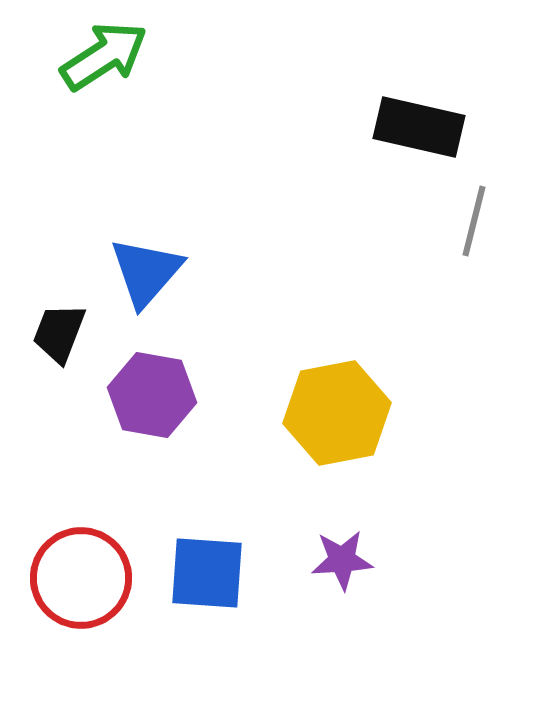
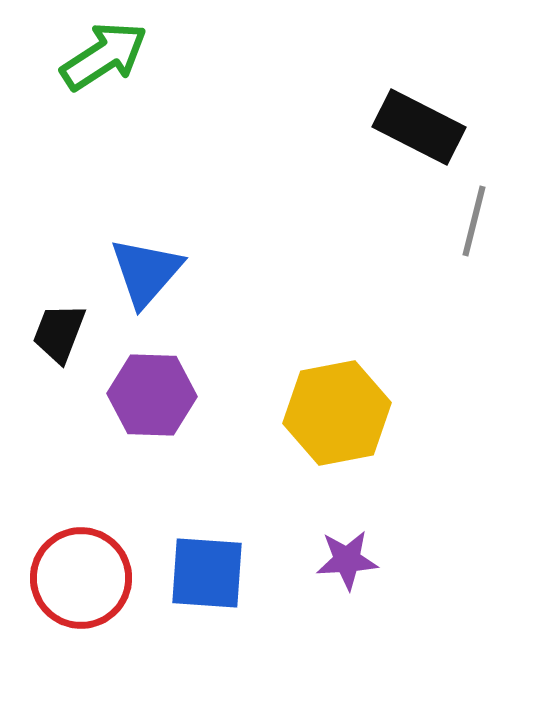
black rectangle: rotated 14 degrees clockwise
purple hexagon: rotated 8 degrees counterclockwise
purple star: moved 5 px right
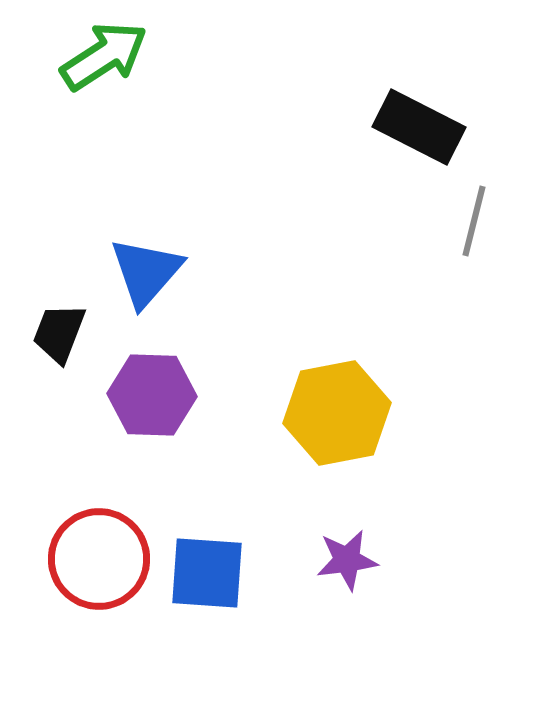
purple star: rotated 4 degrees counterclockwise
red circle: moved 18 px right, 19 px up
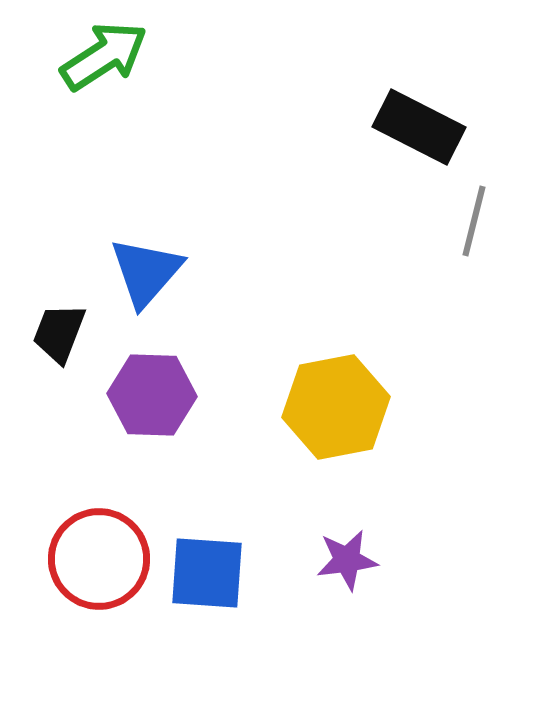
yellow hexagon: moved 1 px left, 6 px up
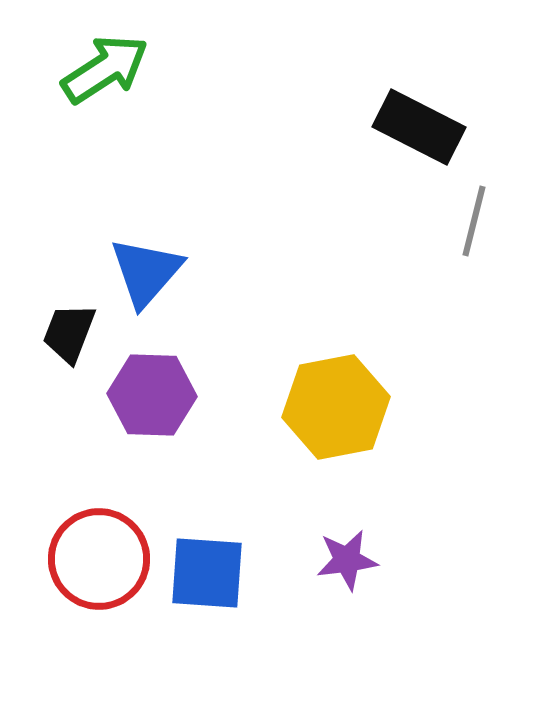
green arrow: moved 1 px right, 13 px down
black trapezoid: moved 10 px right
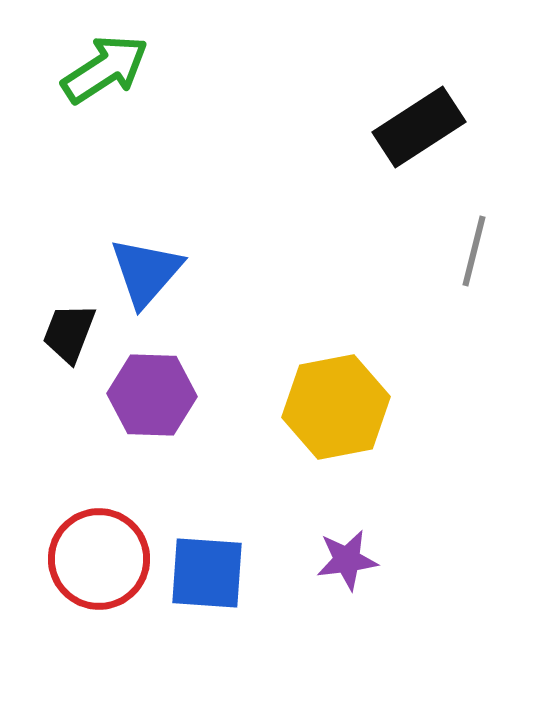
black rectangle: rotated 60 degrees counterclockwise
gray line: moved 30 px down
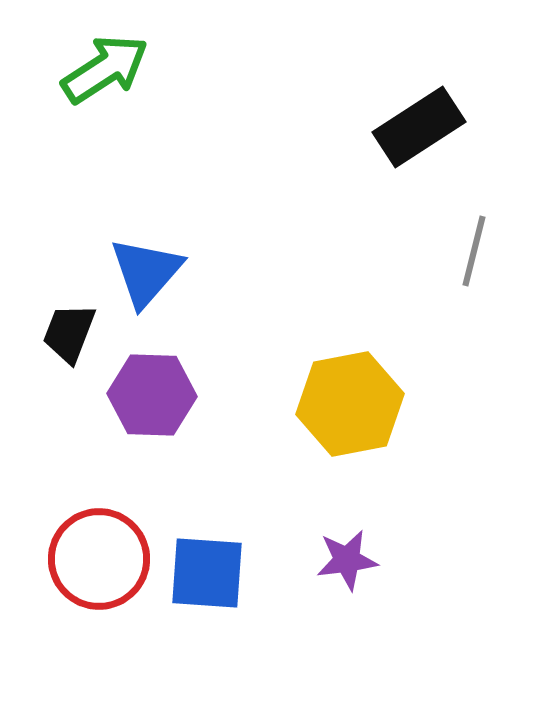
yellow hexagon: moved 14 px right, 3 px up
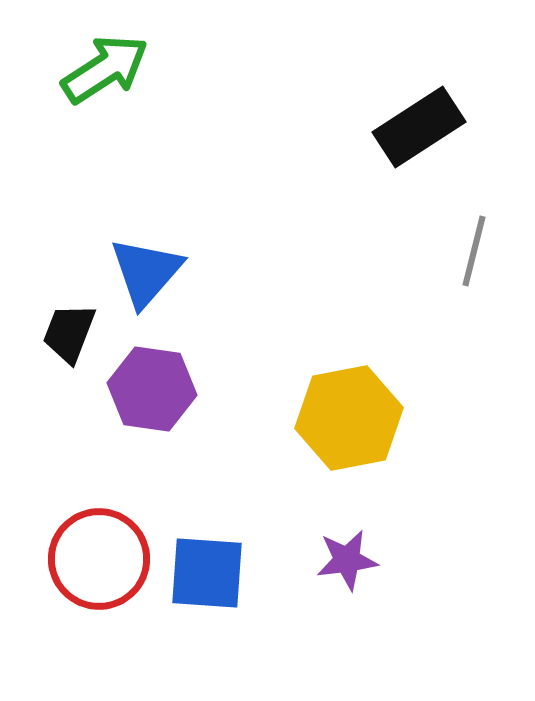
purple hexagon: moved 6 px up; rotated 6 degrees clockwise
yellow hexagon: moved 1 px left, 14 px down
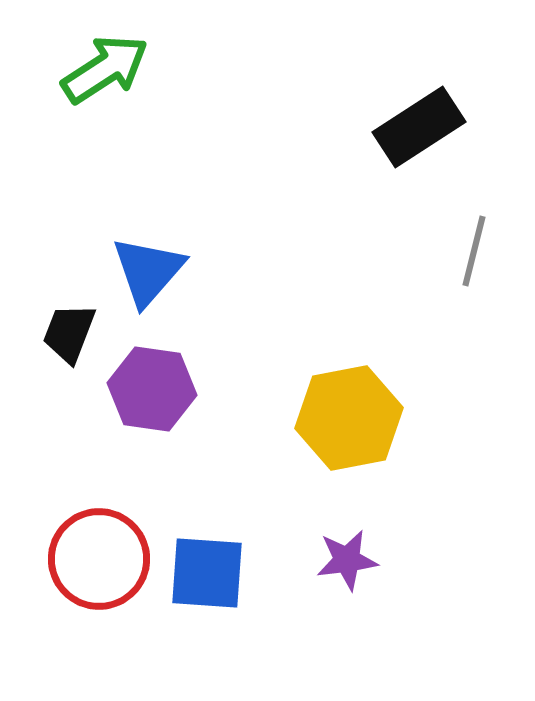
blue triangle: moved 2 px right, 1 px up
